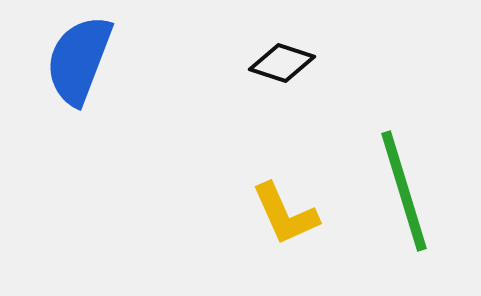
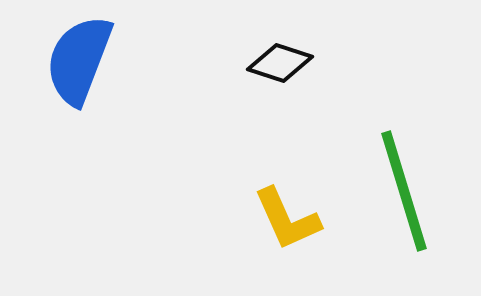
black diamond: moved 2 px left
yellow L-shape: moved 2 px right, 5 px down
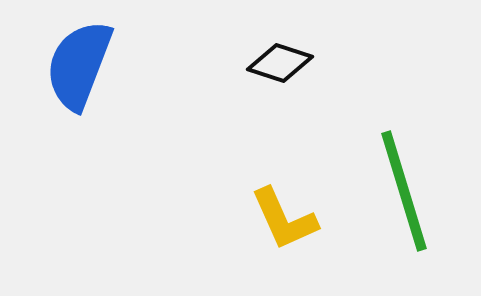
blue semicircle: moved 5 px down
yellow L-shape: moved 3 px left
